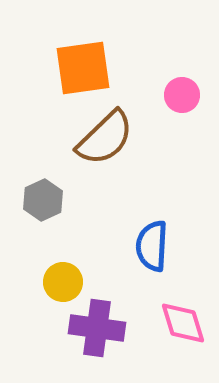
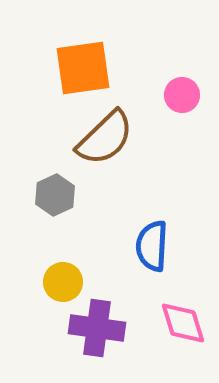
gray hexagon: moved 12 px right, 5 px up
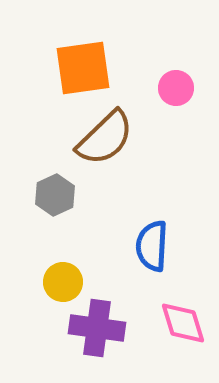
pink circle: moved 6 px left, 7 px up
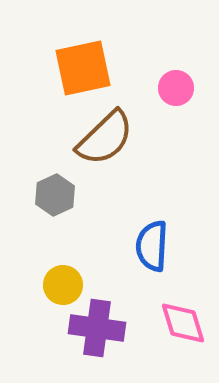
orange square: rotated 4 degrees counterclockwise
yellow circle: moved 3 px down
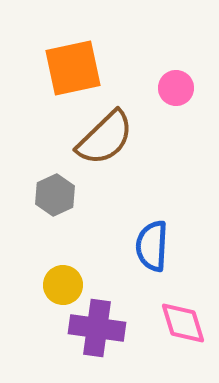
orange square: moved 10 px left
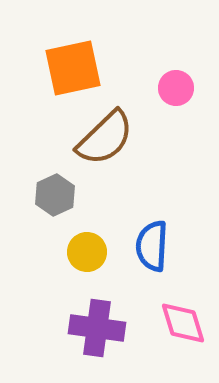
yellow circle: moved 24 px right, 33 px up
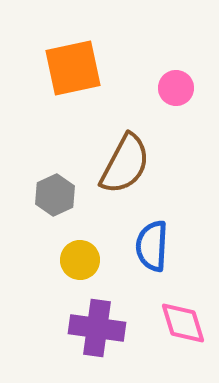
brown semicircle: moved 20 px right, 26 px down; rotated 18 degrees counterclockwise
yellow circle: moved 7 px left, 8 px down
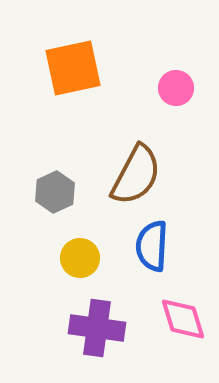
brown semicircle: moved 11 px right, 11 px down
gray hexagon: moved 3 px up
yellow circle: moved 2 px up
pink diamond: moved 4 px up
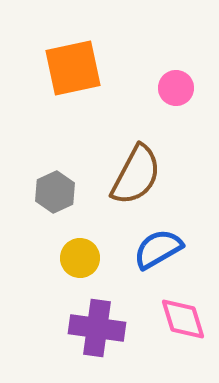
blue semicircle: moved 6 px right, 3 px down; rotated 57 degrees clockwise
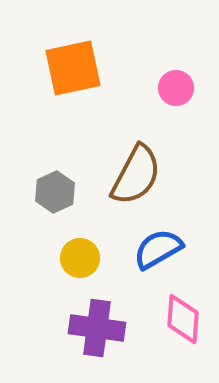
pink diamond: rotated 21 degrees clockwise
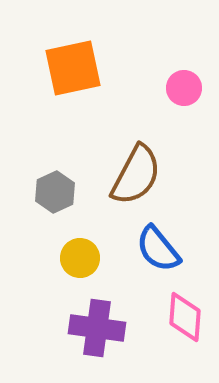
pink circle: moved 8 px right
blue semicircle: rotated 99 degrees counterclockwise
pink diamond: moved 2 px right, 2 px up
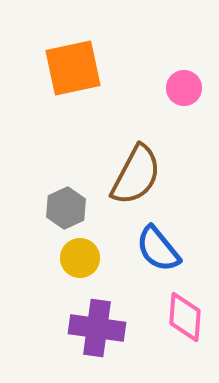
gray hexagon: moved 11 px right, 16 px down
